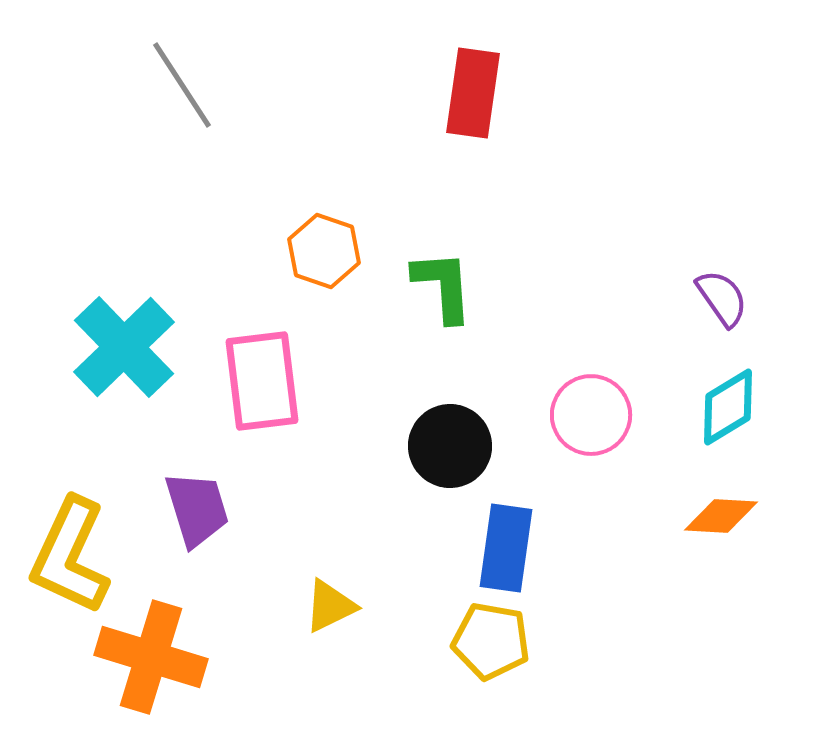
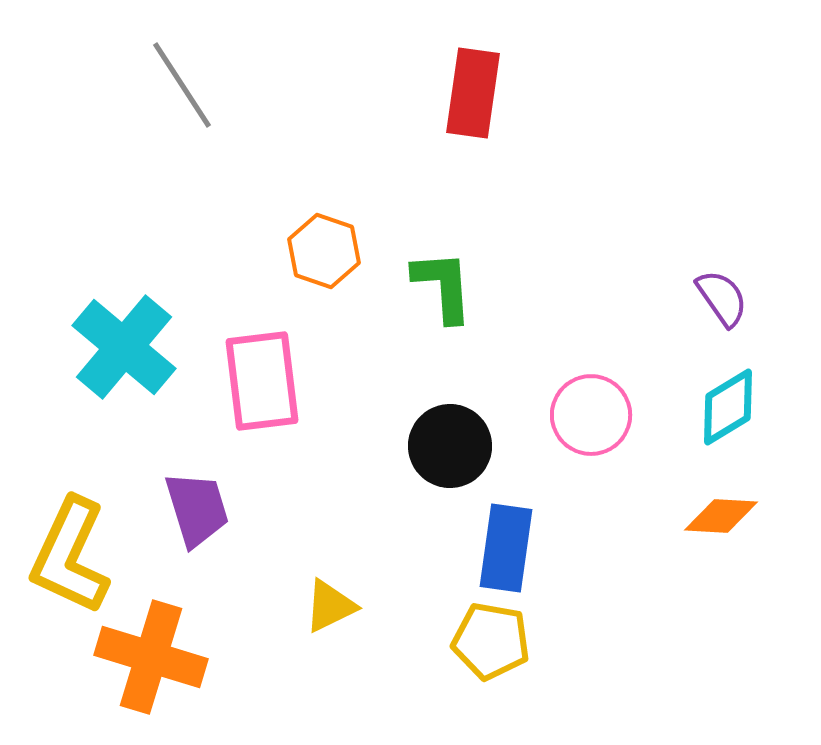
cyan cross: rotated 6 degrees counterclockwise
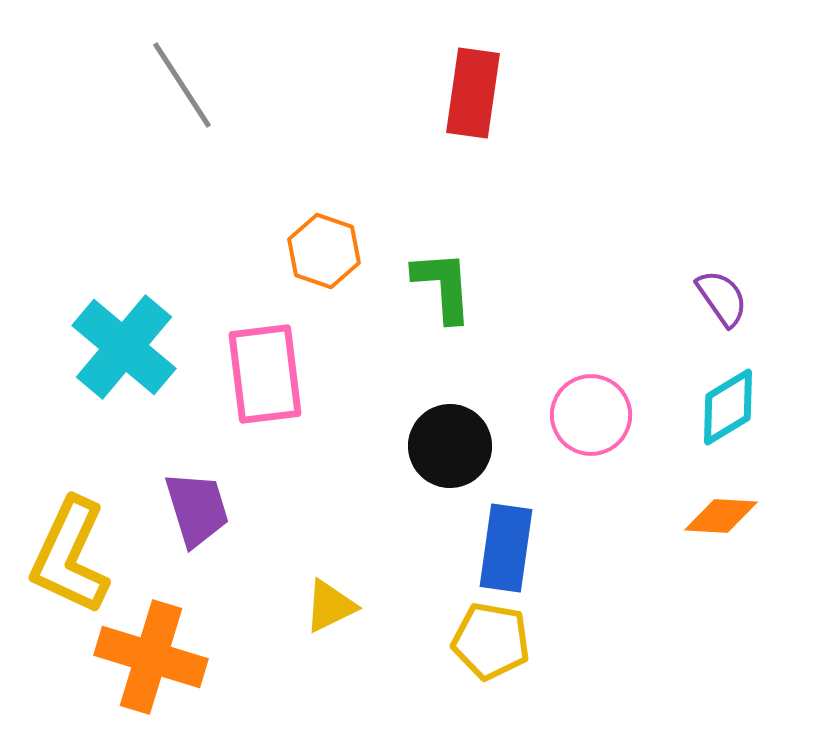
pink rectangle: moved 3 px right, 7 px up
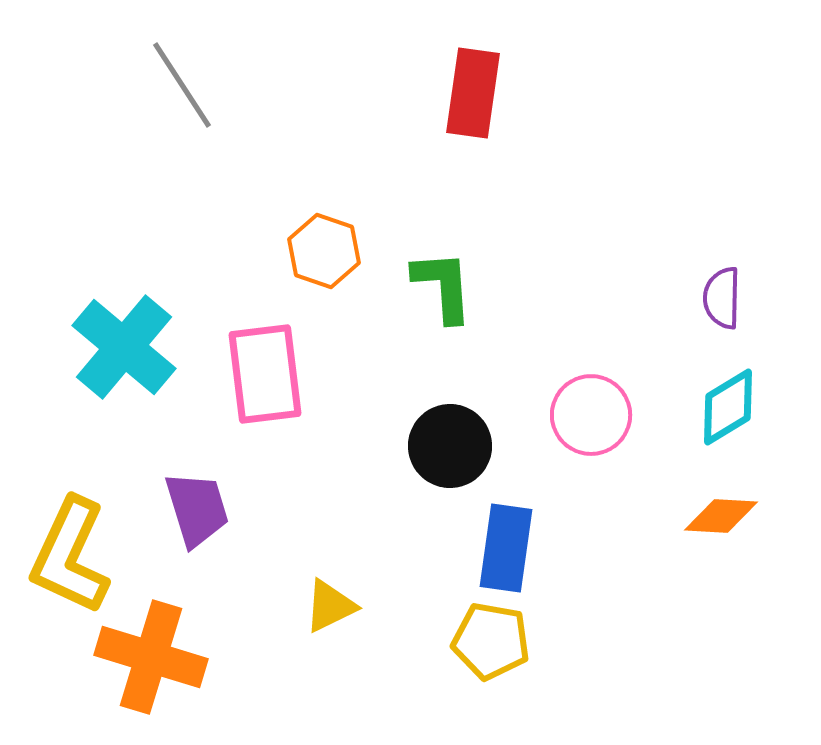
purple semicircle: rotated 144 degrees counterclockwise
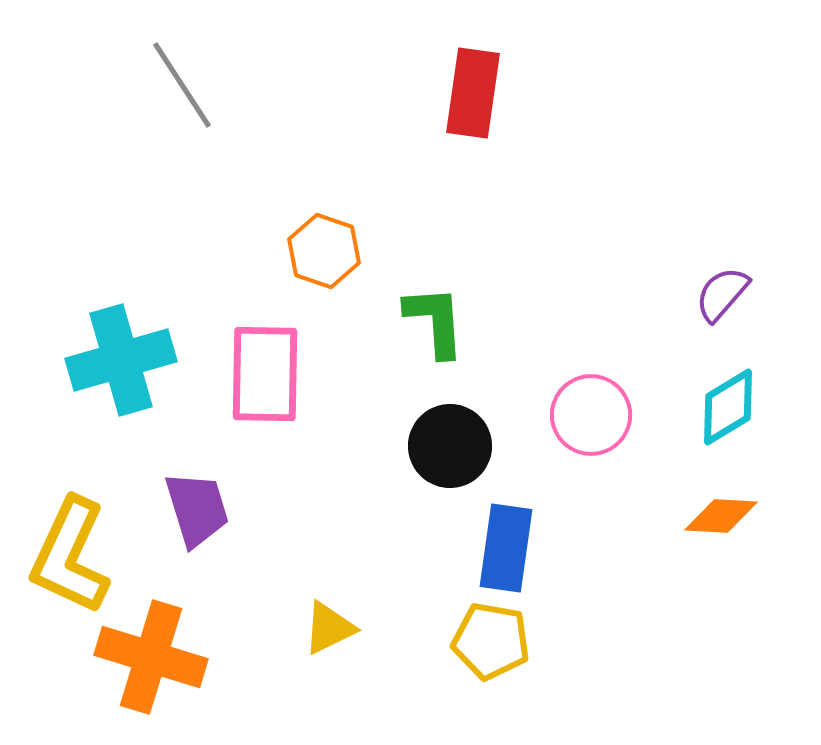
green L-shape: moved 8 px left, 35 px down
purple semicircle: moved 4 px up; rotated 40 degrees clockwise
cyan cross: moved 3 px left, 13 px down; rotated 34 degrees clockwise
pink rectangle: rotated 8 degrees clockwise
yellow triangle: moved 1 px left, 22 px down
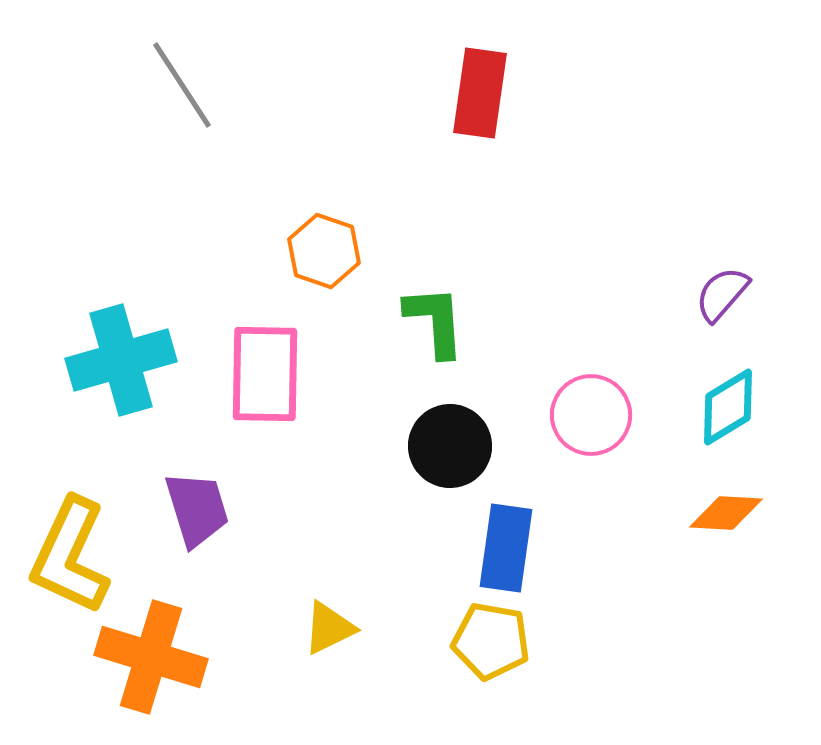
red rectangle: moved 7 px right
orange diamond: moved 5 px right, 3 px up
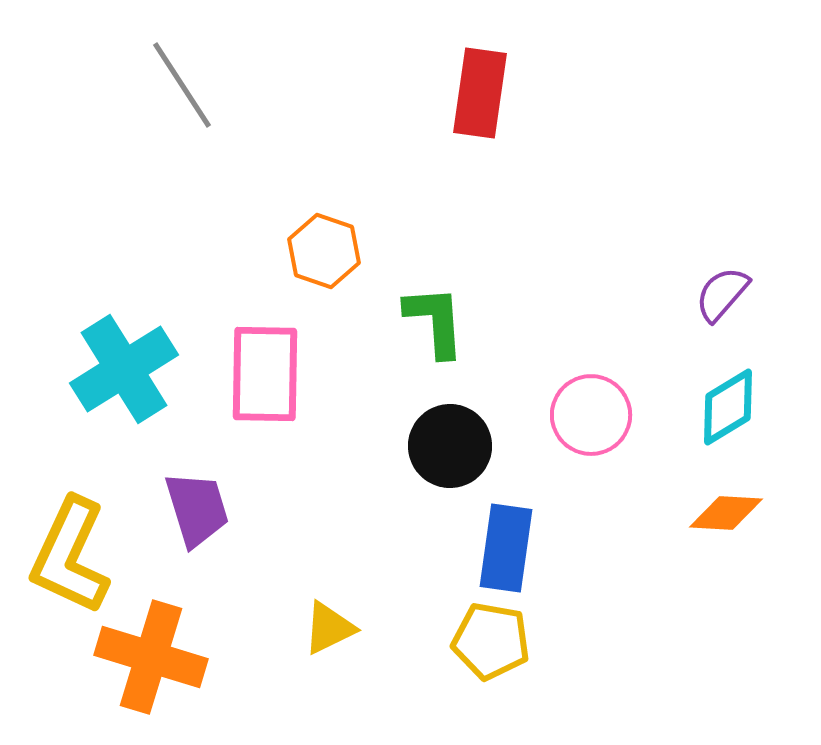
cyan cross: moved 3 px right, 9 px down; rotated 16 degrees counterclockwise
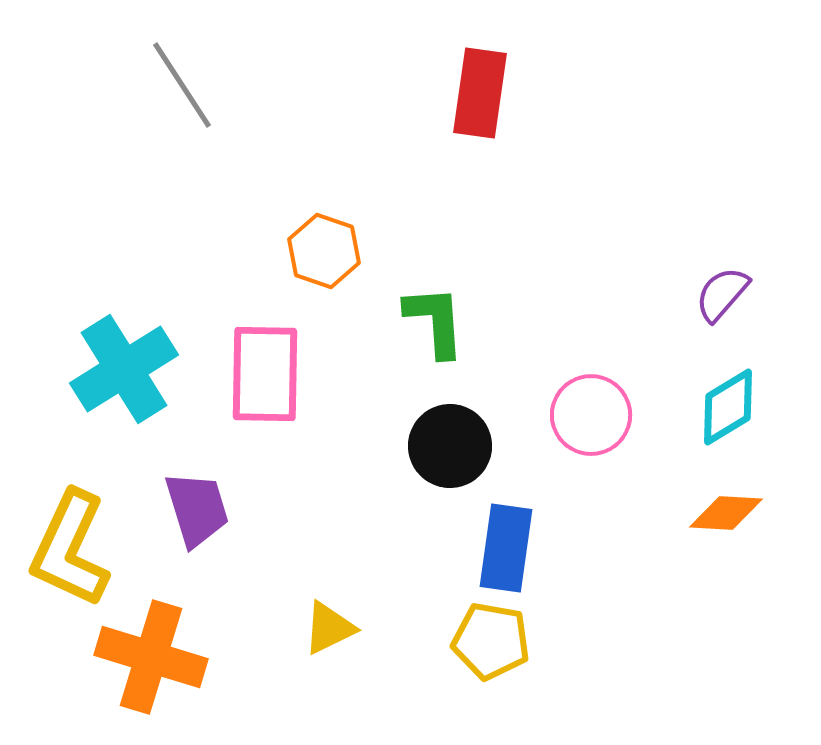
yellow L-shape: moved 7 px up
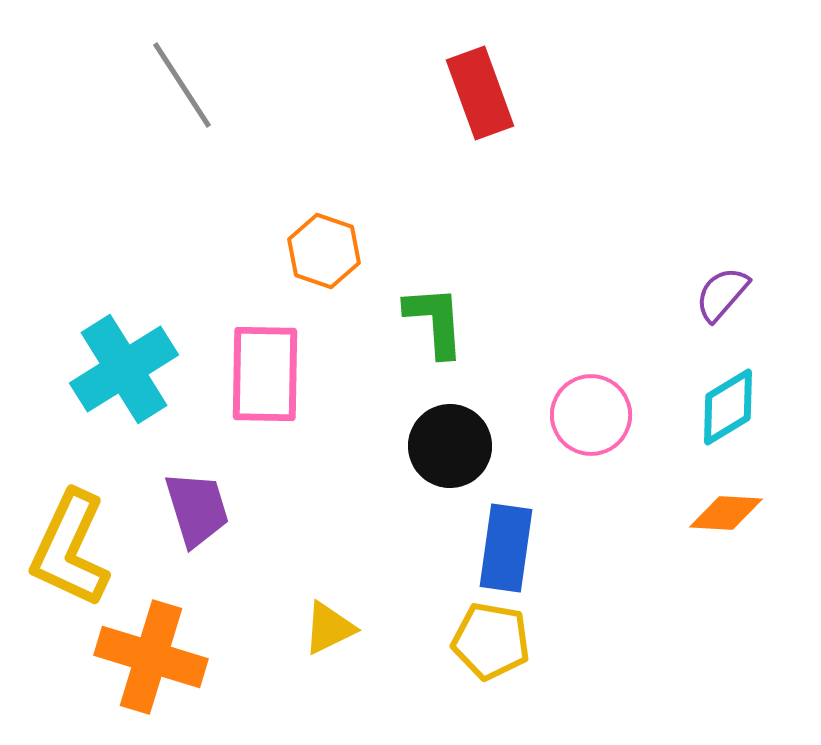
red rectangle: rotated 28 degrees counterclockwise
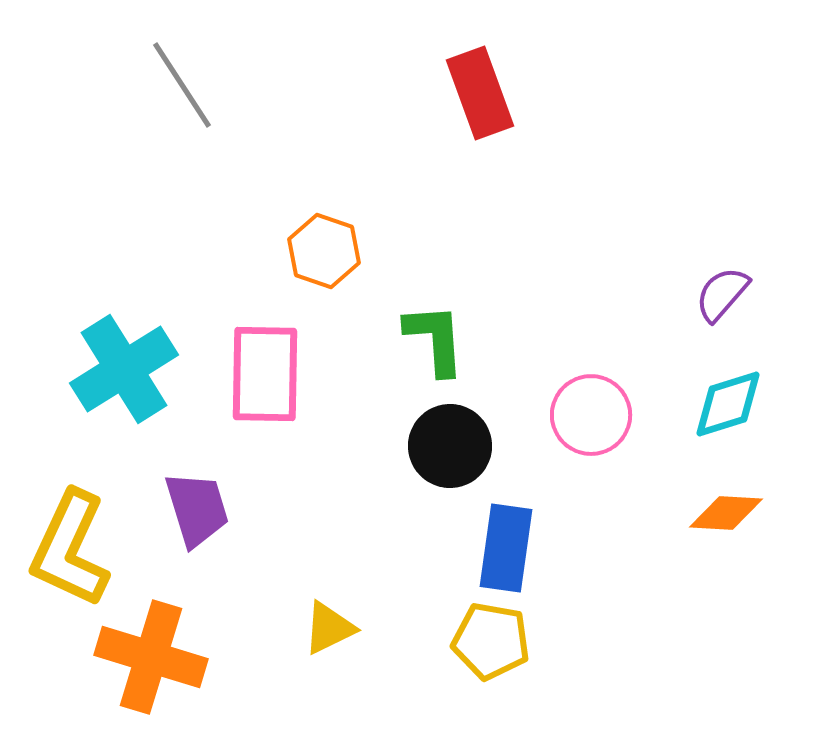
green L-shape: moved 18 px down
cyan diamond: moved 3 px up; rotated 14 degrees clockwise
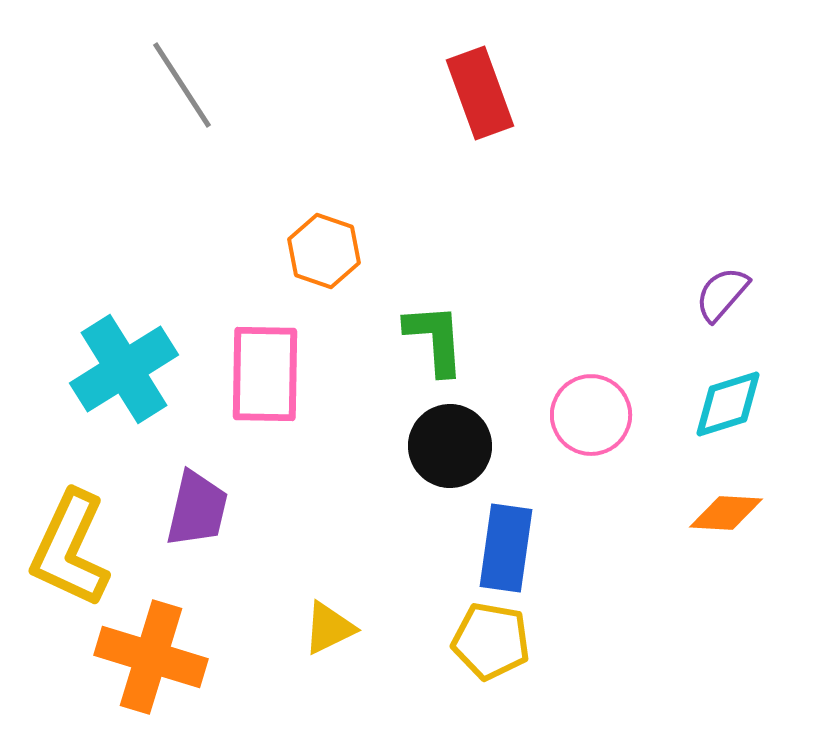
purple trapezoid: rotated 30 degrees clockwise
